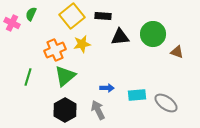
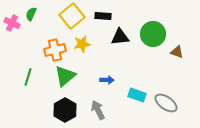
orange cross: rotated 10 degrees clockwise
blue arrow: moved 8 px up
cyan rectangle: rotated 24 degrees clockwise
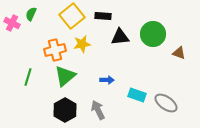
brown triangle: moved 2 px right, 1 px down
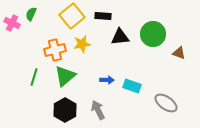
green line: moved 6 px right
cyan rectangle: moved 5 px left, 9 px up
